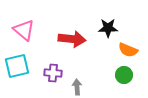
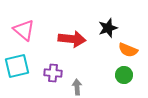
black star: rotated 18 degrees counterclockwise
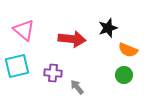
gray arrow: rotated 35 degrees counterclockwise
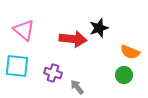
black star: moved 9 px left
red arrow: moved 1 px right
orange semicircle: moved 2 px right, 2 px down
cyan square: rotated 20 degrees clockwise
purple cross: rotated 12 degrees clockwise
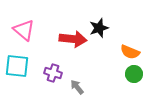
green circle: moved 10 px right, 1 px up
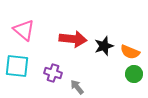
black star: moved 5 px right, 18 px down
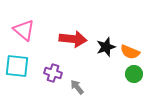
black star: moved 2 px right, 1 px down
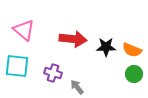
black star: rotated 18 degrees clockwise
orange semicircle: moved 2 px right, 2 px up
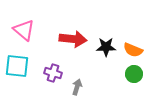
orange semicircle: moved 1 px right
gray arrow: rotated 56 degrees clockwise
